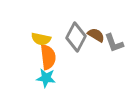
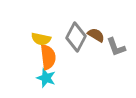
gray L-shape: moved 2 px right, 4 px down
cyan star: rotated 12 degrees clockwise
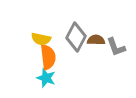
brown semicircle: moved 5 px down; rotated 30 degrees counterclockwise
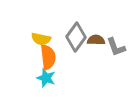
gray diamond: rotated 8 degrees clockwise
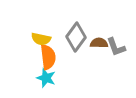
brown semicircle: moved 3 px right, 3 px down
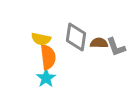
gray diamond: rotated 28 degrees counterclockwise
cyan star: rotated 18 degrees clockwise
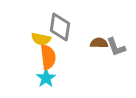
gray diamond: moved 16 px left, 10 px up
